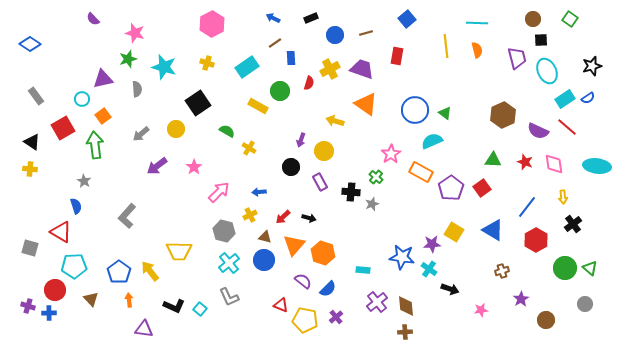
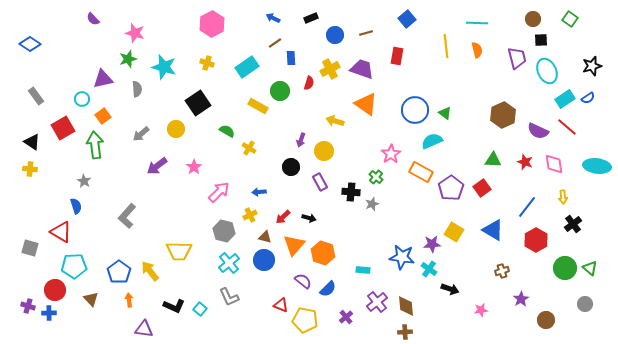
purple cross at (336, 317): moved 10 px right
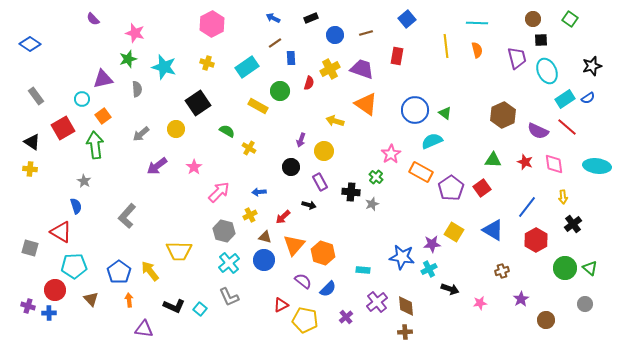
black arrow at (309, 218): moved 13 px up
cyan cross at (429, 269): rotated 28 degrees clockwise
red triangle at (281, 305): rotated 49 degrees counterclockwise
pink star at (481, 310): moved 1 px left, 7 px up
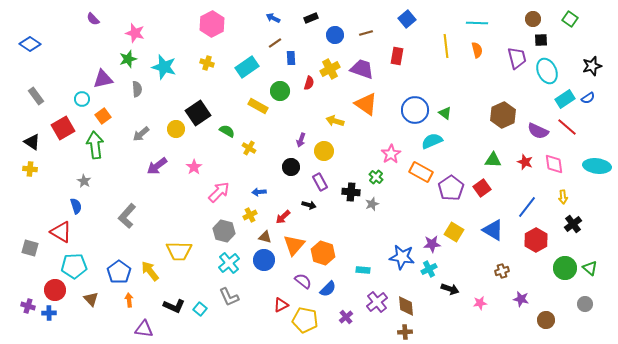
black square at (198, 103): moved 10 px down
purple star at (521, 299): rotated 28 degrees counterclockwise
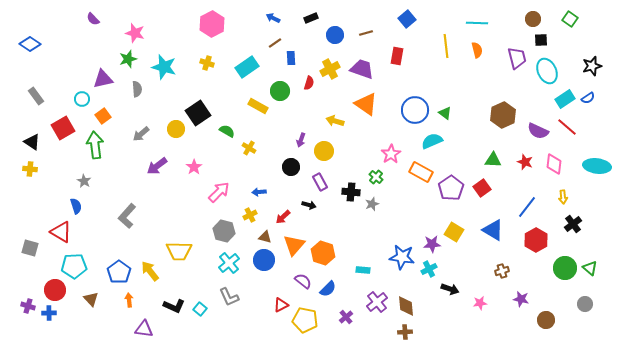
pink diamond at (554, 164): rotated 15 degrees clockwise
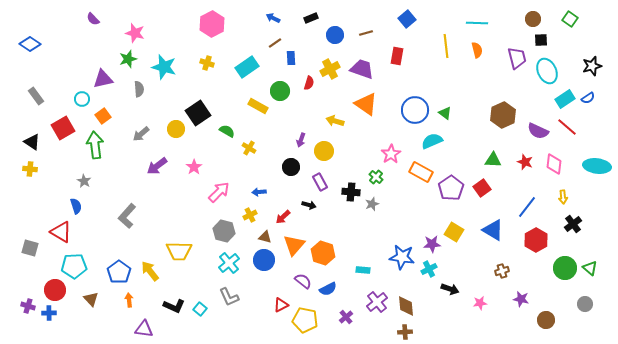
gray semicircle at (137, 89): moved 2 px right
blue semicircle at (328, 289): rotated 18 degrees clockwise
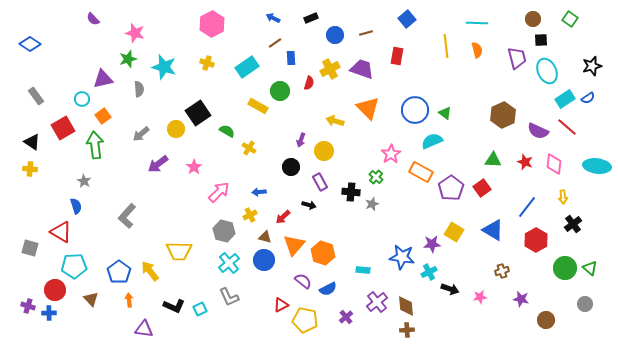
orange triangle at (366, 104): moved 2 px right, 4 px down; rotated 10 degrees clockwise
purple arrow at (157, 166): moved 1 px right, 2 px up
cyan cross at (429, 269): moved 3 px down
pink star at (480, 303): moved 6 px up
cyan square at (200, 309): rotated 24 degrees clockwise
brown cross at (405, 332): moved 2 px right, 2 px up
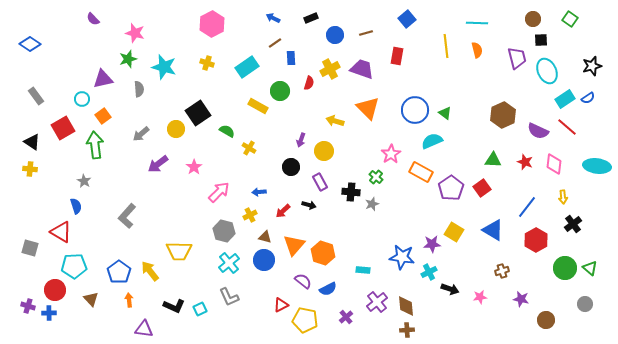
red arrow at (283, 217): moved 6 px up
